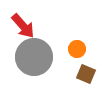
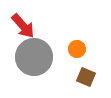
brown square: moved 3 px down
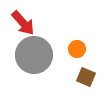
red arrow: moved 3 px up
gray circle: moved 2 px up
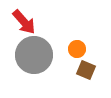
red arrow: moved 1 px right, 1 px up
brown square: moved 7 px up
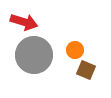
red arrow: rotated 32 degrees counterclockwise
orange circle: moved 2 px left, 1 px down
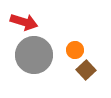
brown square: rotated 24 degrees clockwise
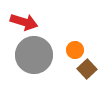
brown square: moved 1 px right, 1 px up
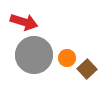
orange circle: moved 8 px left, 8 px down
